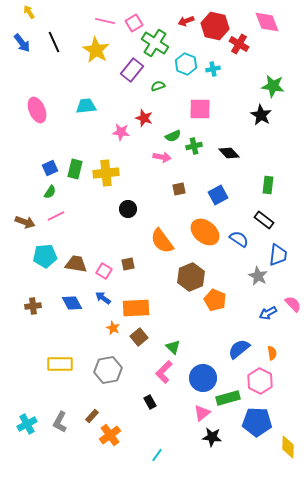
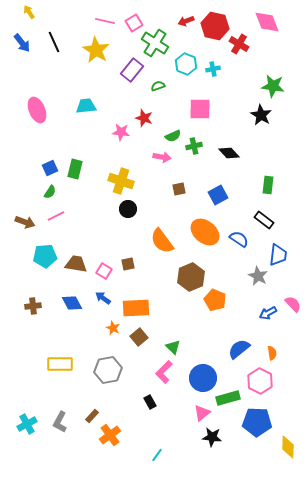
yellow cross at (106, 173): moved 15 px right, 8 px down; rotated 25 degrees clockwise
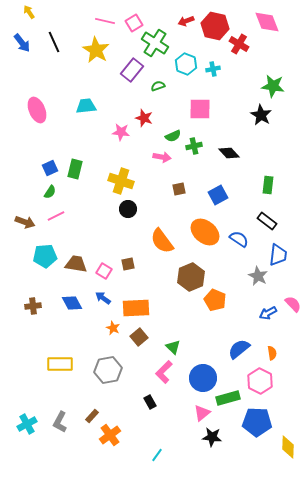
black rectangle at (264, 220): moved 3 px right, 1 px down
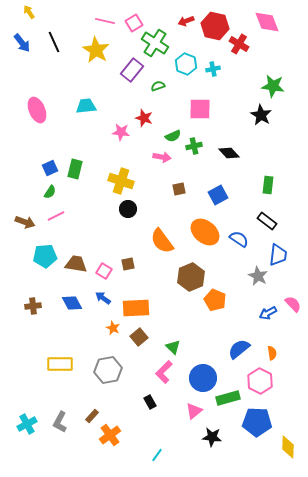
pink triangle at (202, 413): moved 8 px left, 2 px up
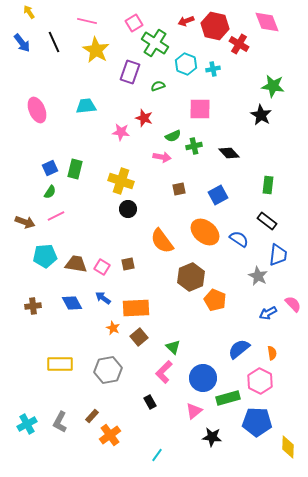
pink line at (105, 21): moved 18 px left
purple rectangle at (132, 70): moved 2 px left, 2 px down; rotated 20 degrees counterclockwise
pink square at (104, 271): moved 2 px left, 4 px up
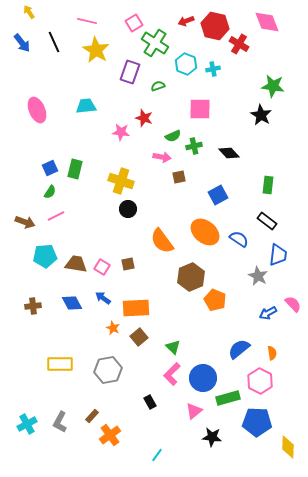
brown square at (179, 189): moved 12 px up
pink L-shape at (164, 372): moved 8 px right, 2 px down
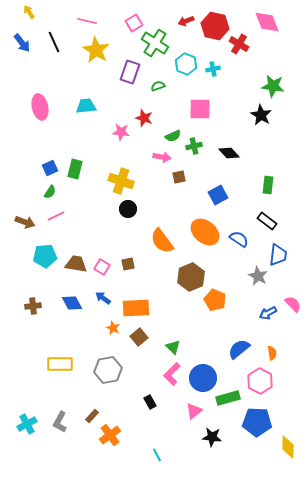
pink ellipse at (37, 110): moved 3 px right, 3 px up; rotated 10 degrees clockwise
cyan line at (157, 455): rotated 64 degrees counterclockwise
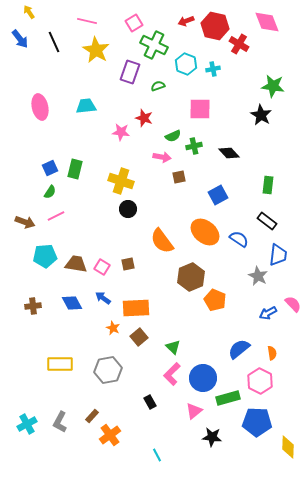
blue arrow at (22, 43): moved 2 px left, 4 px up
green cross at (155, 43): moved 1 px left, 2 px down; rotated 8 degrees counterclockwise
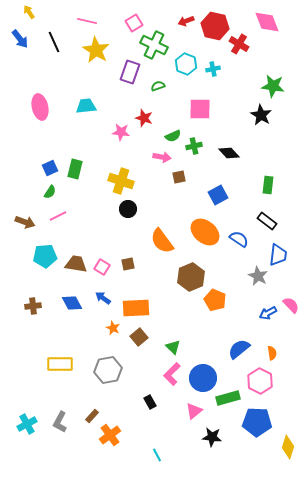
pink line at (56, 216): moved 2 px right
pink semicircle at (293, 304): moved 2 px left, 1 px down
yellow diamond at (288, 447): rotated 15 degrees clockwise
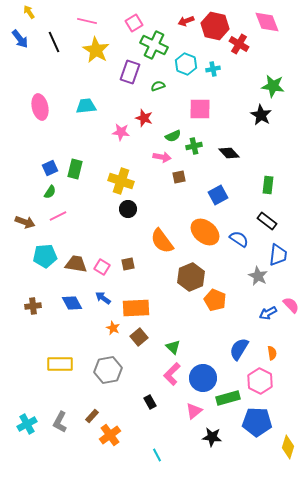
blue semicircle at (239, 349): rotated 20 degrees counterclockwise
